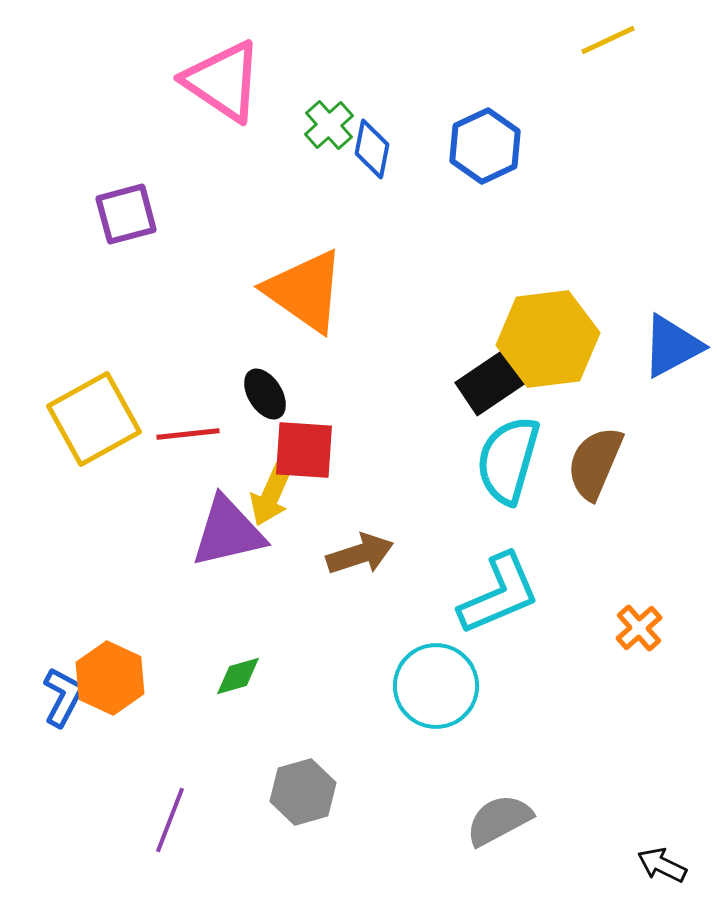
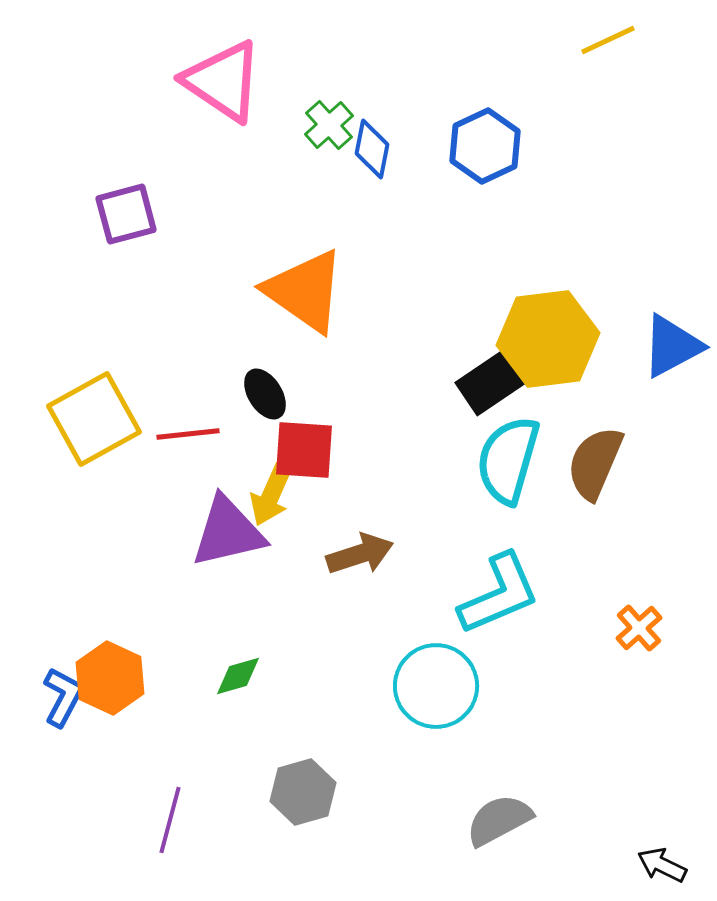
purple line: rotated 6 degrees counterclockwise
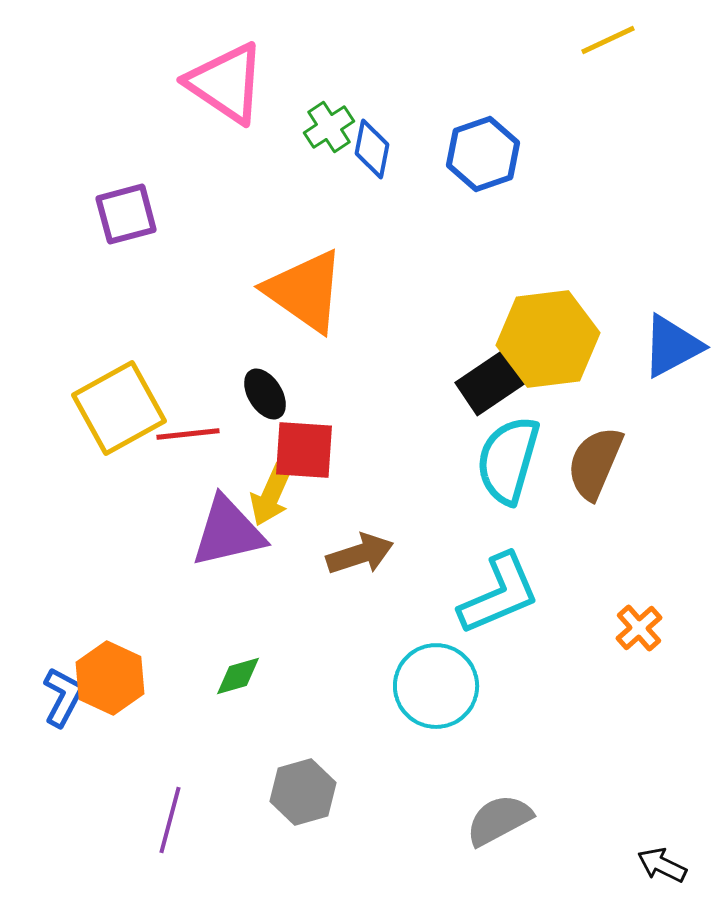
pink triangle: moved 3 px right, 2 px down
green cross: moved 2 px down; rotated 9 degrees clockwise
blue hexagon: moved 2 px left, 8 px down; rotated 6 degrees clockwise
yellow square: moved 25 px right, 11 px up
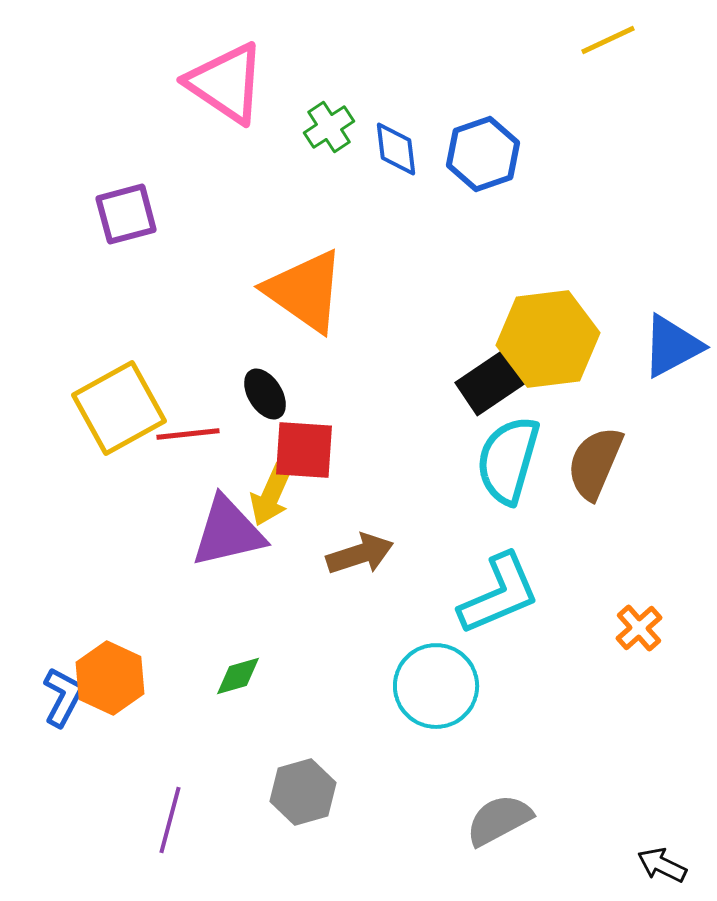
blue diamond: moved 24 px right; rotated 18 degrees counterclockwise
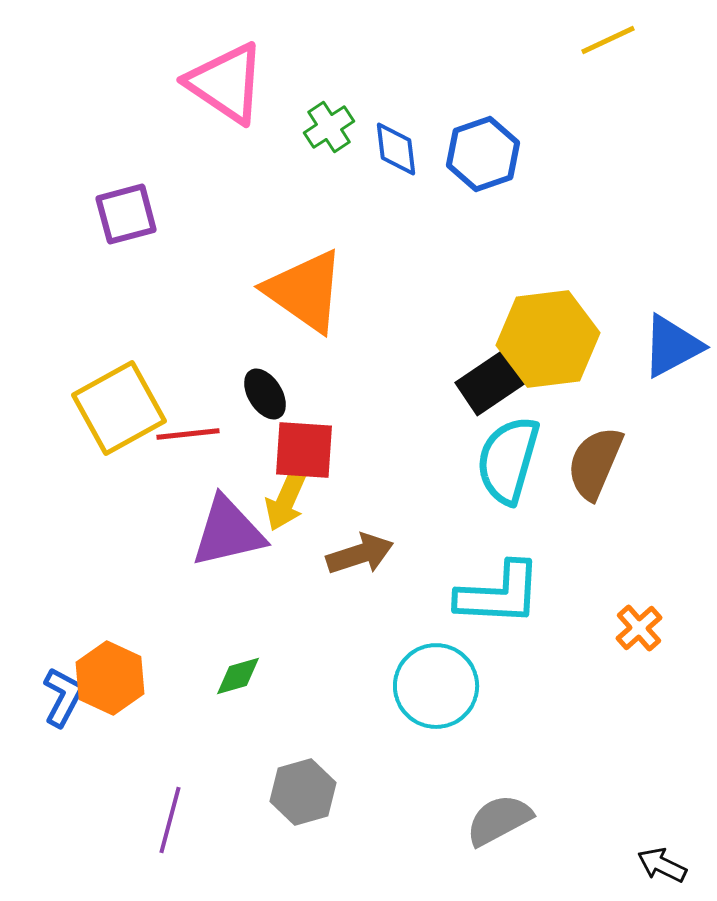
yellow arrow: moved 15 px right, 5 px down
cyan L-shape: rotated 26 degrees clockwise
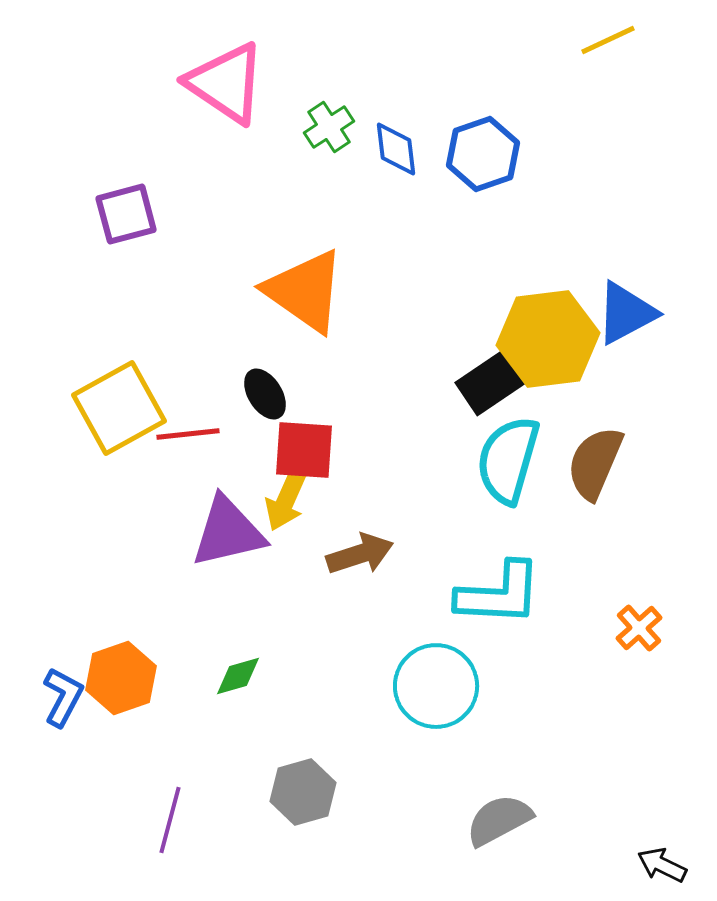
blue triangle: moved 46 px left, 33 px up
orange hexagon: moved 11 px right; rotated 16 degrees clockwise
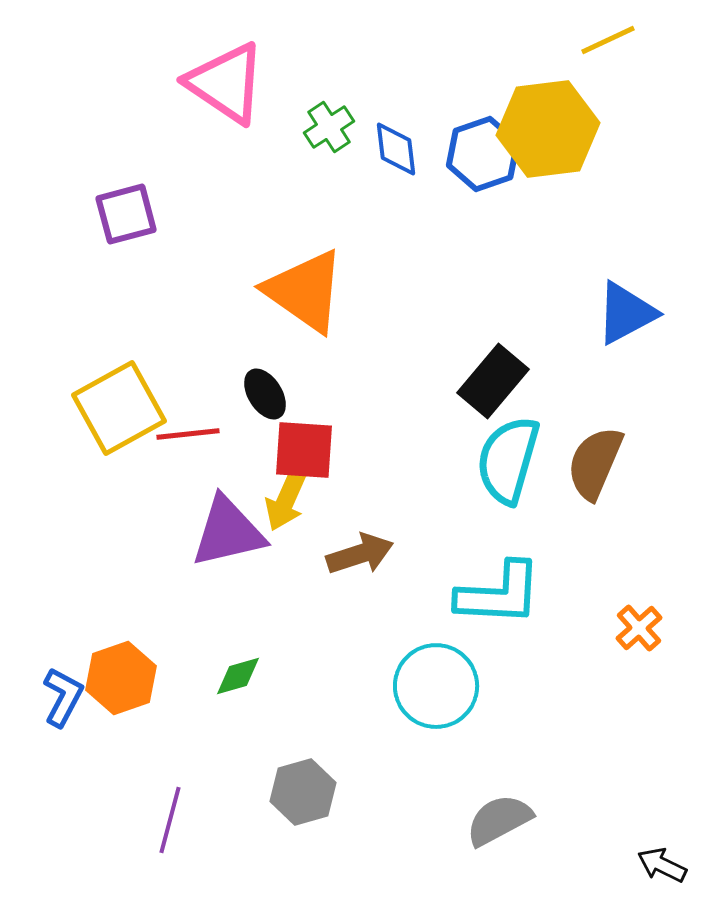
yellow hexagon: moved 210 px up
black rectangle: rotated 16 degrees counterclockwise
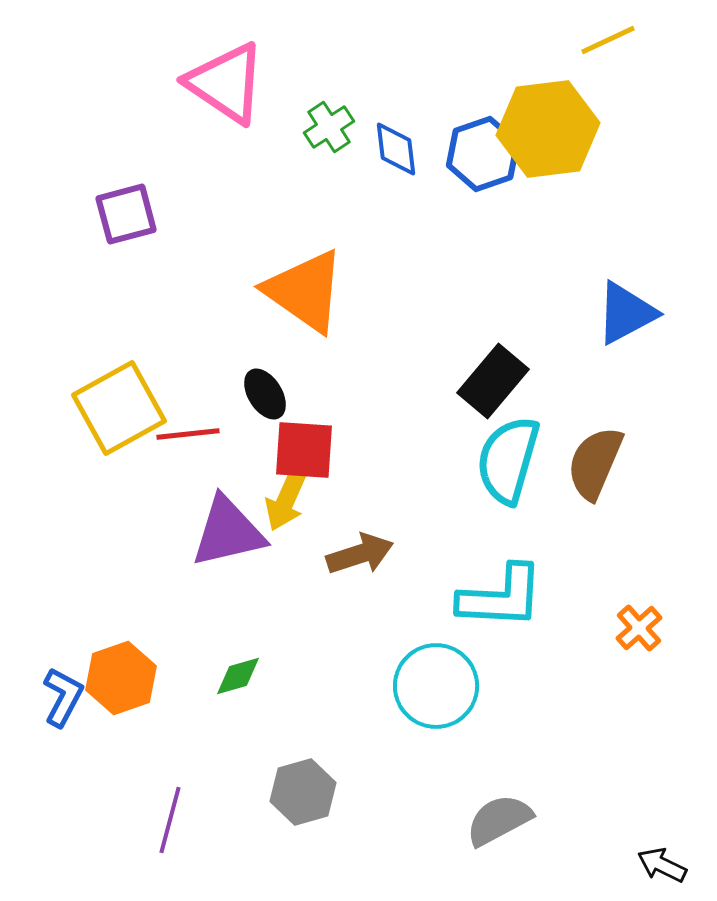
cyan L-shape: moved 2 px right, 3 px down
